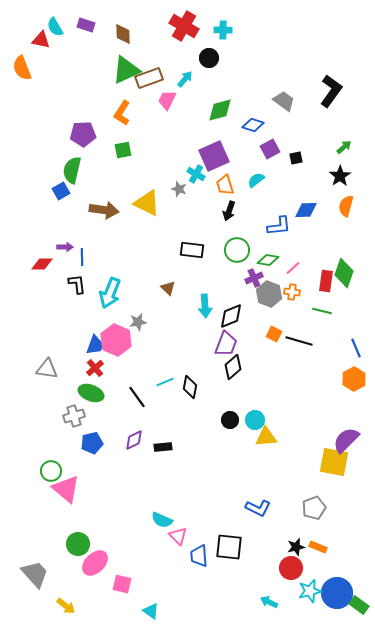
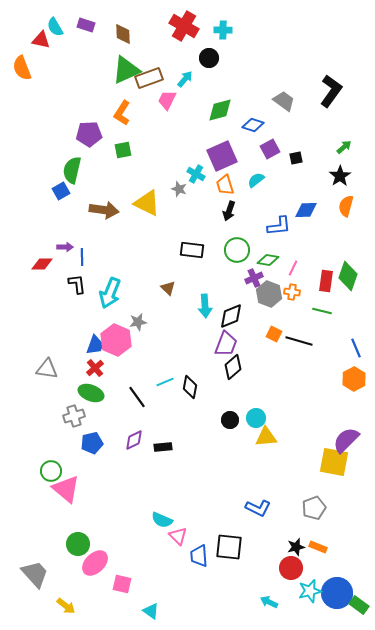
purple pentagon at (83, 134): moved 6 px right
purple square at (214, 156): moved 8 px right
pink line at (293, 268): rotated 21 degrees counterclockwise
green diamond at (344, 273): moved 4 px right, 3 px down
cyan circle at (255, 420): moved 1 px right, 2 px up
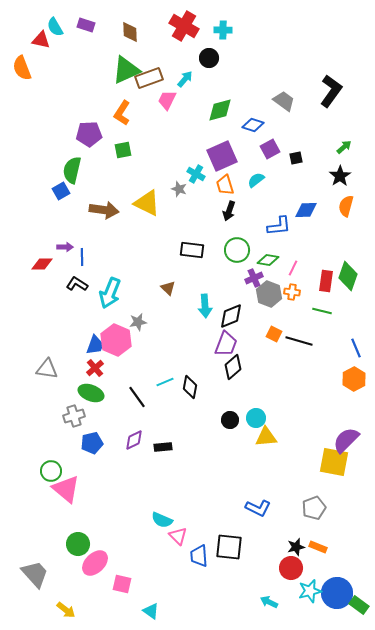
brown diamond at (123, 34): moved 7 px right, 2 px up
black L-shape at (77, 284): rotated 50 degrees counterclockwise
yellow arrow at (66, 606): moved 4 px down
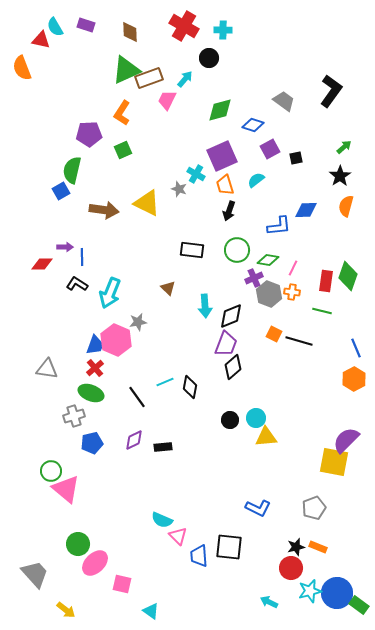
green square at (123, 150): rotated 12 degrees counterclockwise
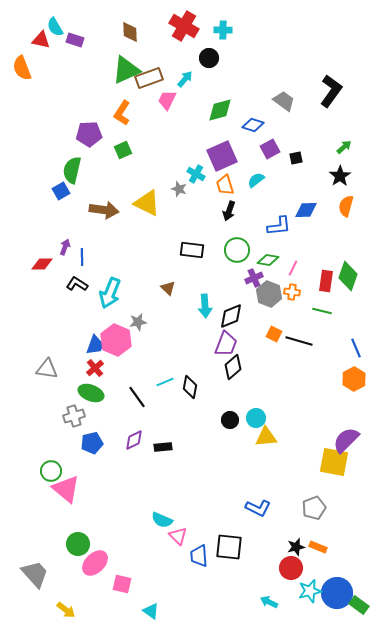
purple rectangle at (86, 25): moved 11 px left, 15 px down
purple arrow at (65, 247): rotated 70 degrees counterclockwise
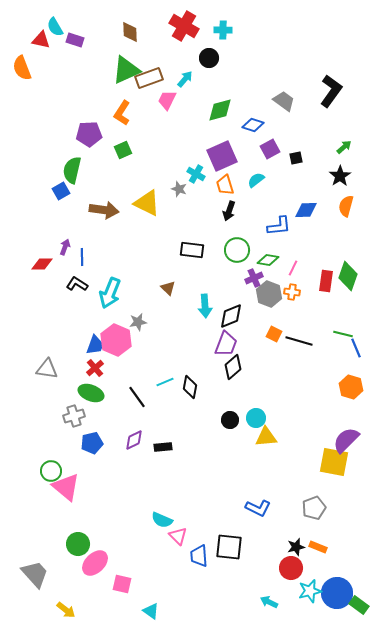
green line at (322, 311): moved 21 px right, 23 px down
orange hexagon at (354, 379): moved 3 px left, 8 px down; rotated 15 degrees counterclockwise
pink triangle at (66, 489): moved 2 px up
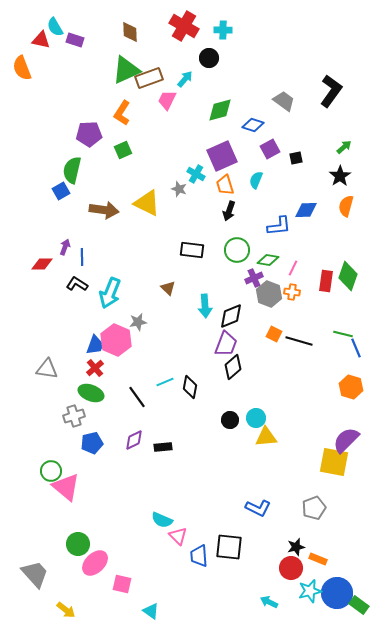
cyan semicircle at (256, 180): rotated 30 degrees counterclockwise
orange rectangle at (318, 547): moved 12 px down
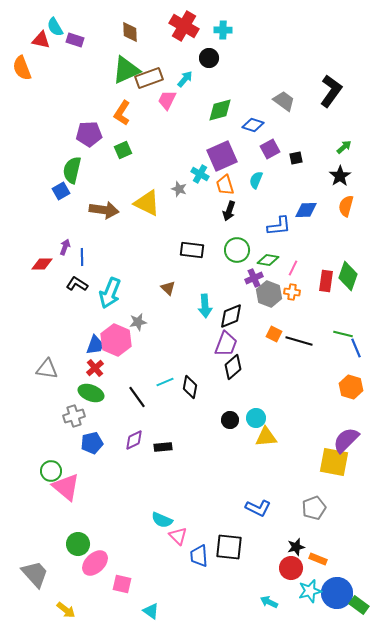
cyan cross at (196, 174): moved 4 px right
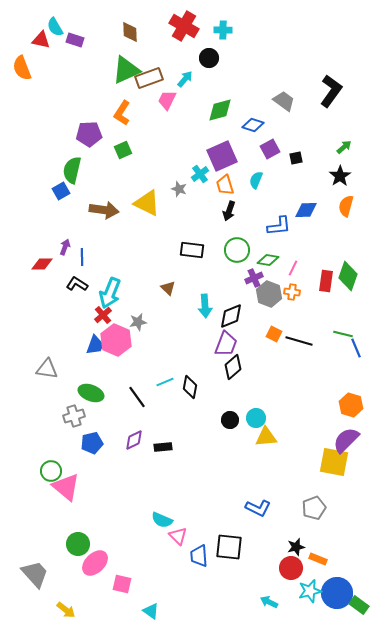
cyan cross at (200, 174): rotated 24 degrees clockwise
red cross at (95, 368): moved 8 px right, 53 px up
orange hexagon at (351, 387): moved 18 px down
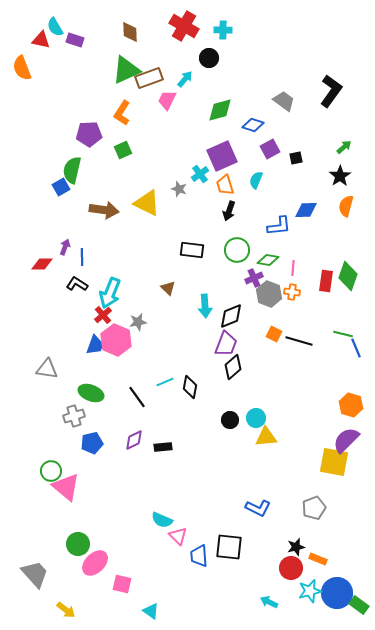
blue square at (61, 191): moved 4 px up
pink line at (293, 268): rotated 21 degrees counterclockwise
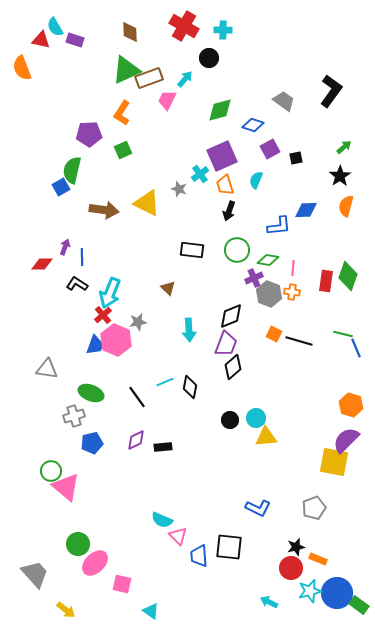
cyan arrow at (205, 306): moved 16 px left, 24 px down
purple diamond at (134, 440): moved 2 px right
